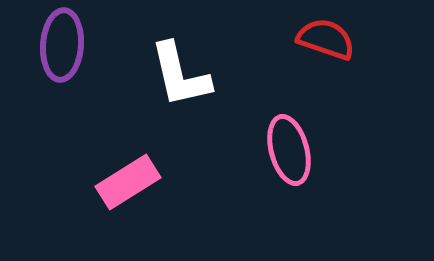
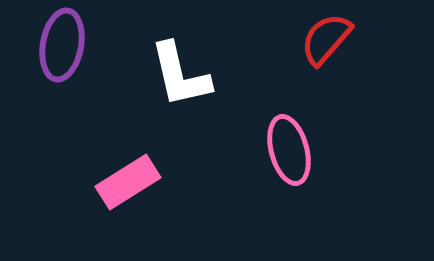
red semicircle: rotated 68 degrees counterclockwise
purple ellipse: rotated 6 degrees clockwise
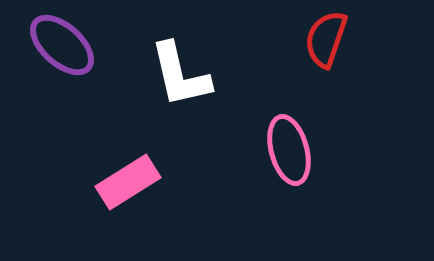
red semicircle: rotated 22 degrees counterclockwise
purple ellipse: rotated 58 degrees counterclockwise
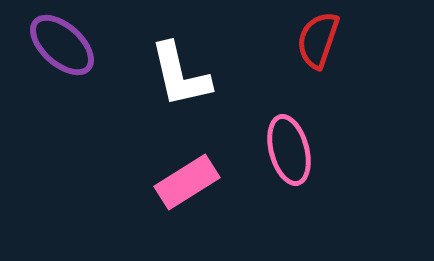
red semicircle: moved 8 px left, 1 px down
pink rectangle: moved 59 px right
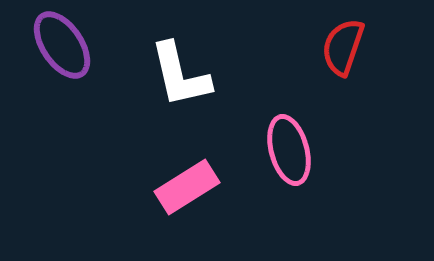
red semicircle: moved 25 px right, 7 px down
purple ellipse: rotated 14 degrees clockwise
pink rectangle: moved 5 px down
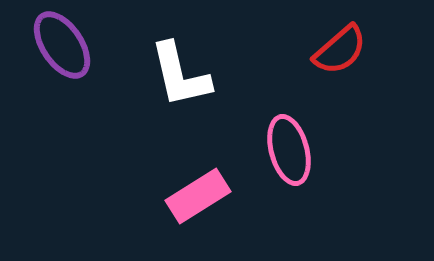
red semicircle: moved 3 px left, 3 px down; rotated 150 degrees counterclockwise
pink rectangle: moved 11 px right, 9 px down
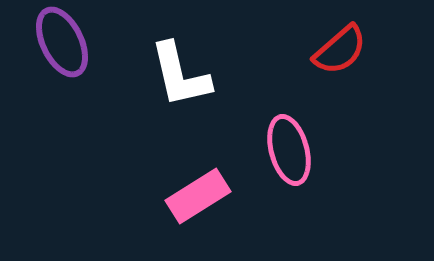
purple ellipse: moved 3 px up; rotated 8 degrees clockwise
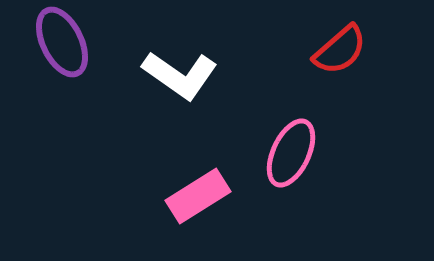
white L-shape: rotated 42 degrees counterclockwise
pink ellipse: moved 2 px right, 3 px down; rotated 40 degrees clockwise
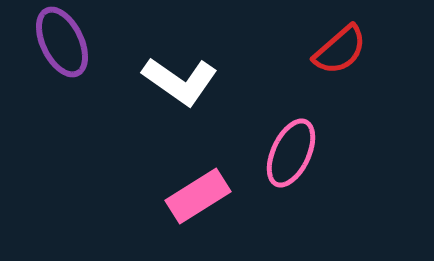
white L-shape: moved 6 px down
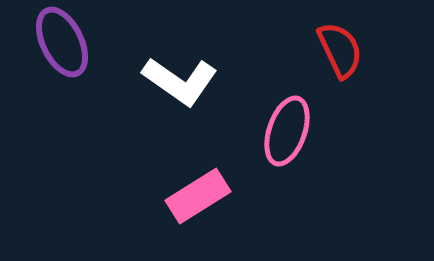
red semicircle: rotated 74 degrees counterclockwise
pink ellipse: moved 4 px left, 22 px up; rotated 6 degrees counterclockwise
